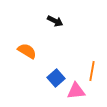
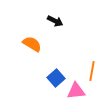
orange semicircle: moved 5 px right, 7 px up
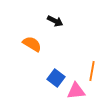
blue square: rotated 12 degrees counterclockwise
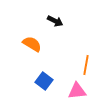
orange line: moved 6 px left, 6 px up
blue square: moved 12 px left, 3 px down
pink triangle: moved 1 px right
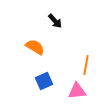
black arrow: rotated 21 degrees clockwise
orange semicircle: moved 3 px right, 3 px down
blue square: rotated 30 degrees clockwise
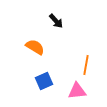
black arrow: moved 1 px right
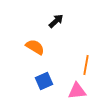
black arrow: rotated 91 degrees counterclockwise
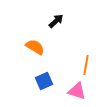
pink triangle: rotated 24 degrees clockwise
